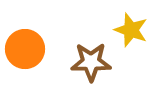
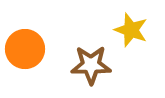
brown star: moved 3 px down
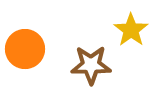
yellow star: rotated 16 degrees clockwise
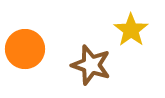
brown star: rotated 18 degrees clockwise
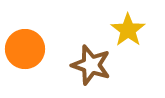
yellow star: moved 3 px left
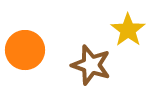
orange circle: moved 1 px down
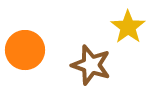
yellow star: moved 3 px up
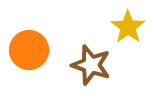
orange circle: moved 4 px right
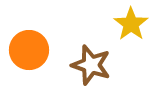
yellow star: moved 3 px right, 3 px up
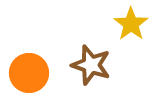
orange circle: moved 23 px down
